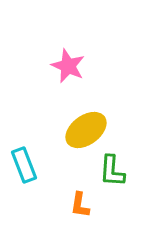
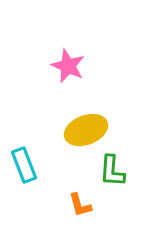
yellow ellipse: rotated 15 degrees clockwise
orange L-shape: rotated 24 degrees counterclockwise
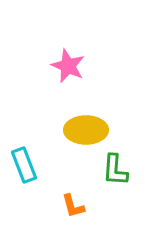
yellow ellipse: rotated 21 degrees clockwise
green L-shape: moved 3 px right, 1 px up
orange L-shape: moved 7 px left, 1 px down
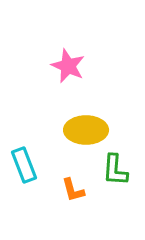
orange L-shape: moved 16 px up
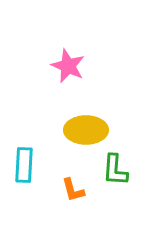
cyan rectangle: rotated 24 degrees clockwise
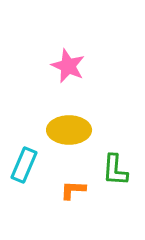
yellow ellipse: moved 17 px left
cyan rectangle: rotated 20 degrees clockwise
orange L-shape: rotated 108 degrees clockwise
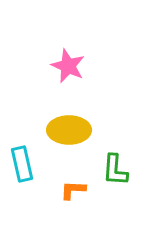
cyan rectangle: moved 2 px left, 1 px up; rotated 36 degrees counterclockwise
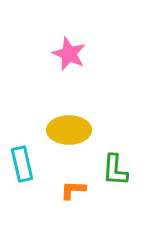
pink star: moved 1 px right, 12 px up
